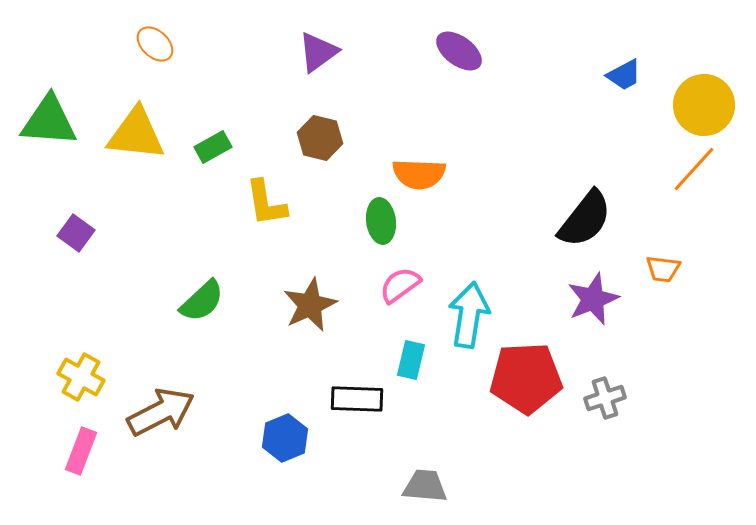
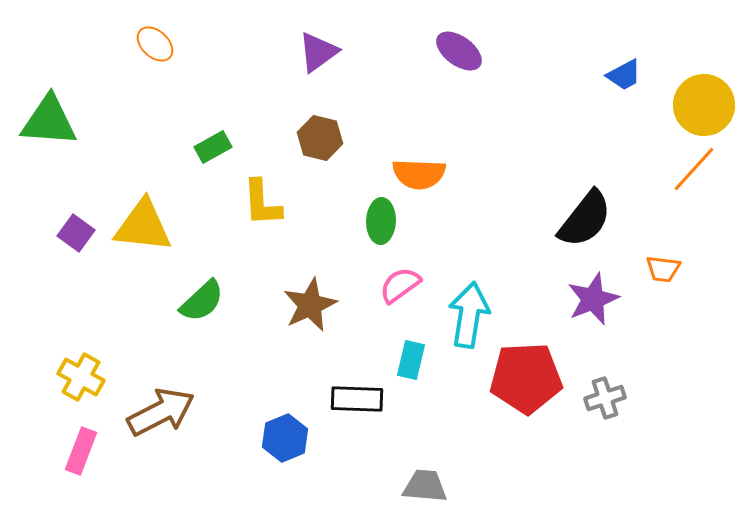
yellow triangle: moved 7 px right, 92 px down
yellow L-shape: moved 4 px left; rotated 6 degrees clockwise
green ellipse: rotated 9 degrees clockwise
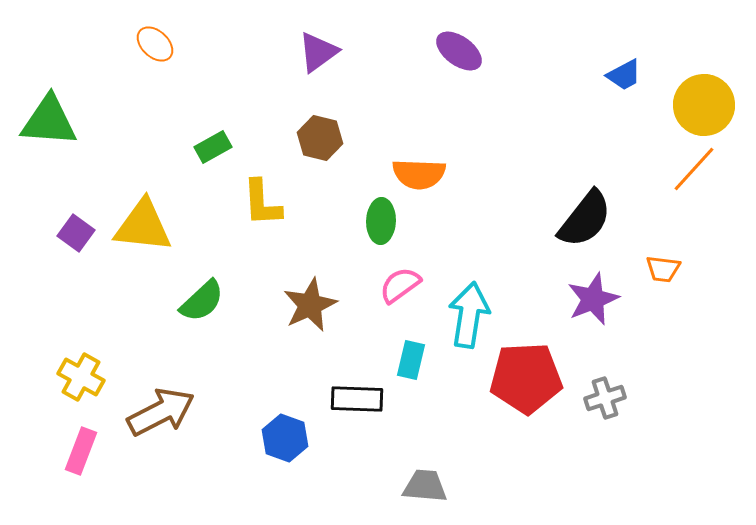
blue hexagon: rotated 18 degrees counterclockwise
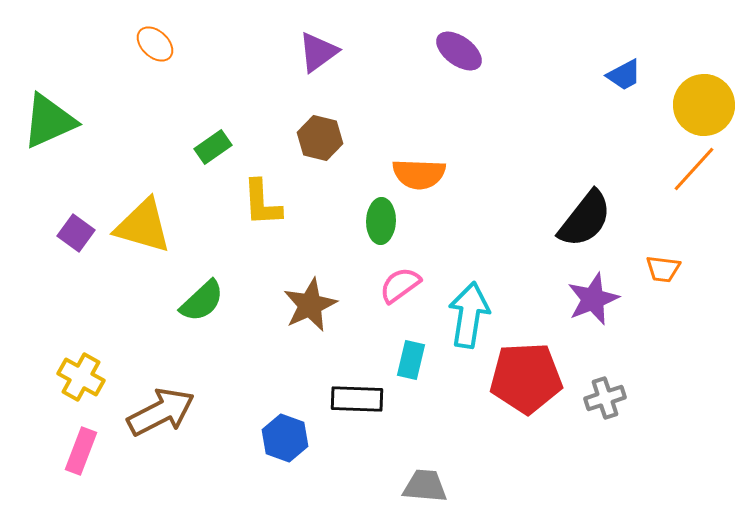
green triangle: rotated 28 degrees counterclockwise
green rectangle: rotated 6 degrees counterclockwise
yellow triangle: rotated 10 degrees clockwise
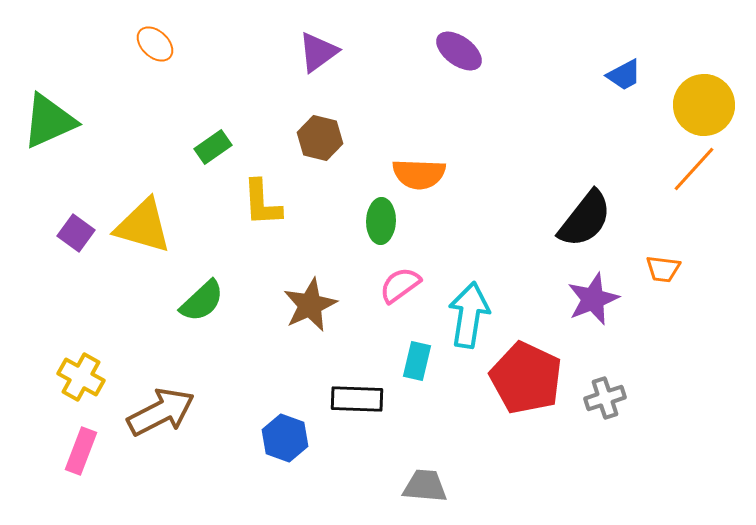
cyan rectangle: moved 6 px right, 1 px down
red pentagon: rotated 28 degrees clockwise
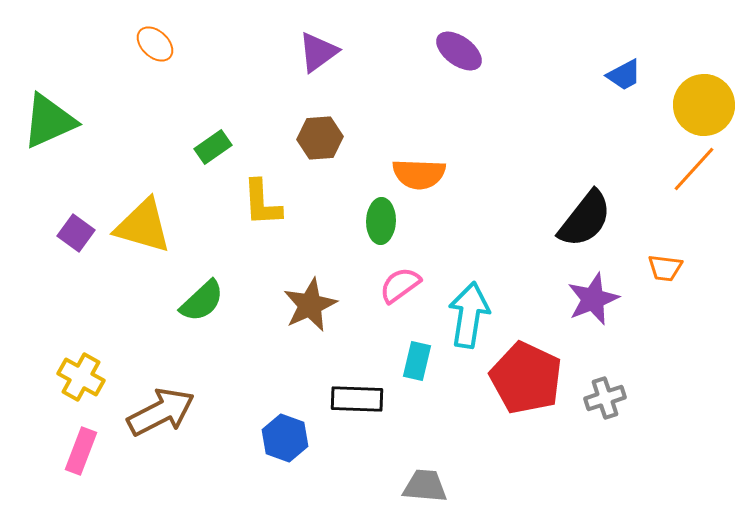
brown hexagon: rotated 18 degrees counterclockwise
orange trapezoid: moved 2 px right, 1 px up
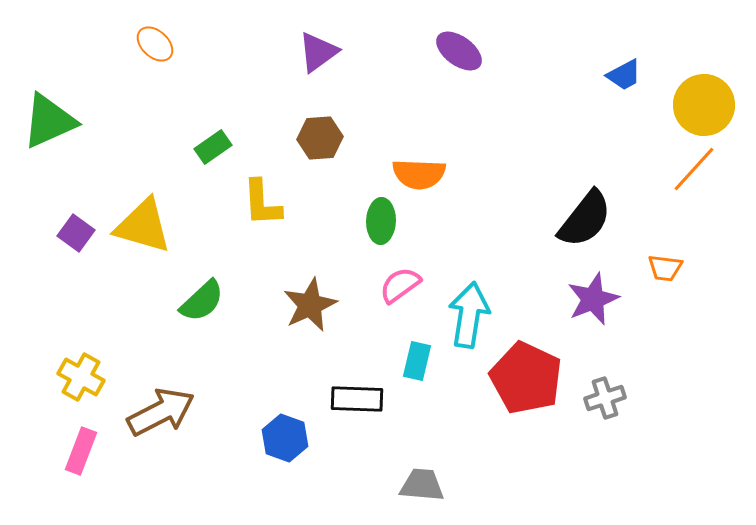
gray trapezoid: moved 3 px left, 1 px up
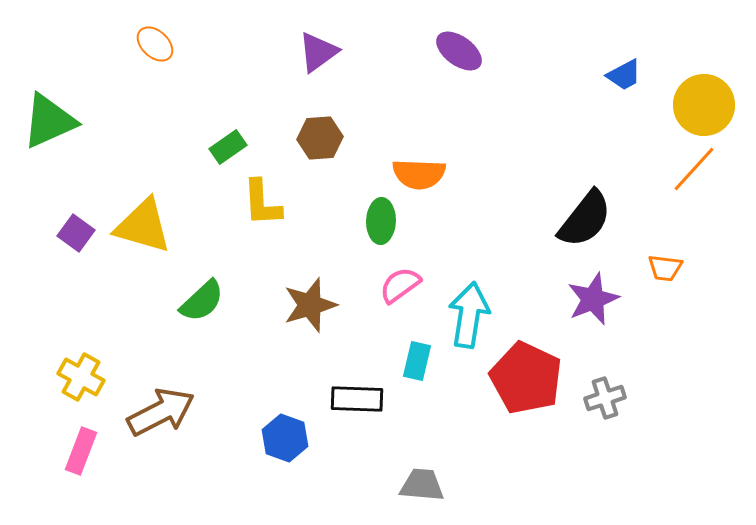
green rectangle: moved 15 px right
brown star: rotated 8 degrees clockwise
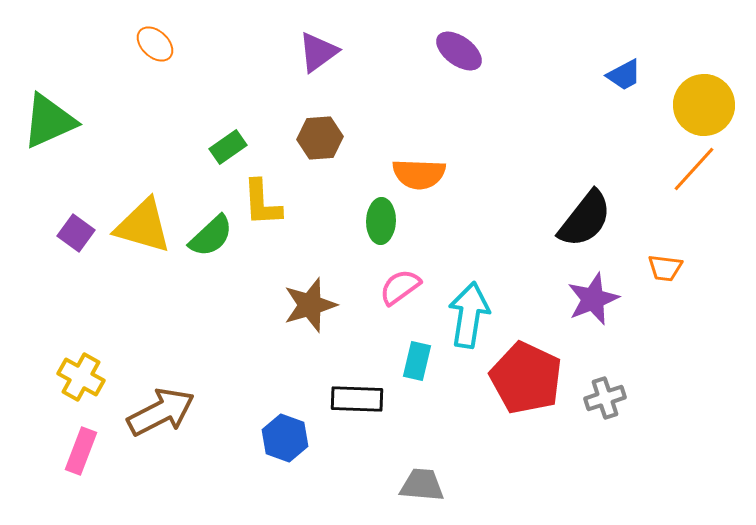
pink semicircle: moved 2 px down
green semicircle: moved 9 px right, 65 px up
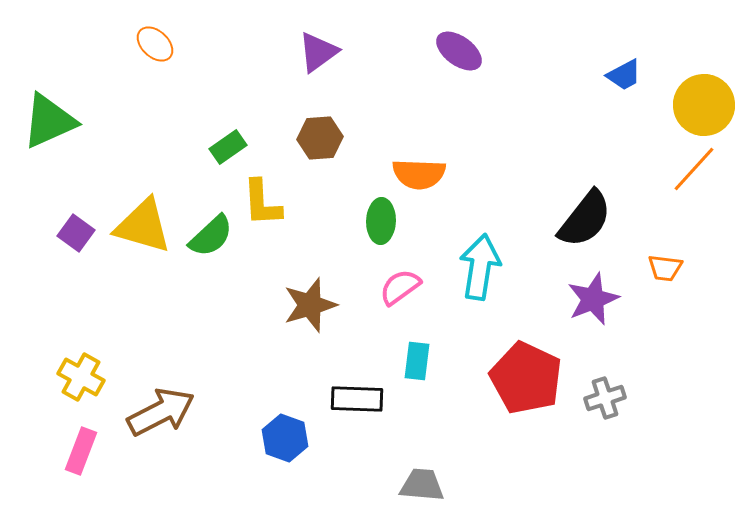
cyan arrow: moved 11 px right, 48 px up
cyan rectangle: rotated 6 degrees counterclockwise
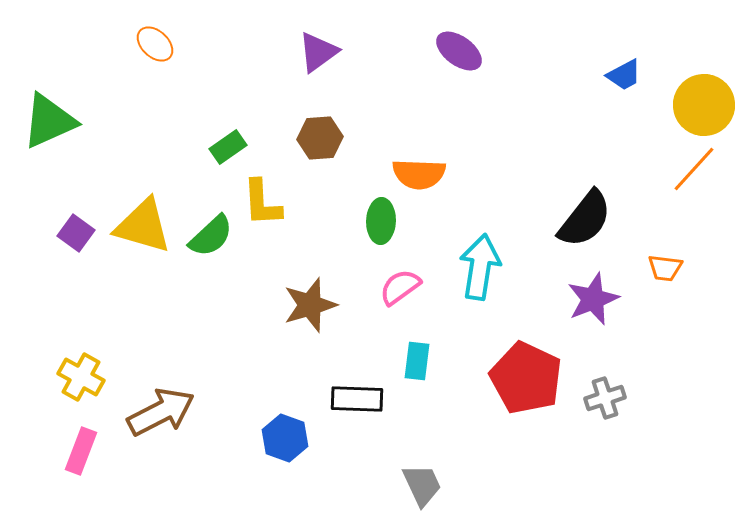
gray trapezoid: rotated 60 degrees clockwise
